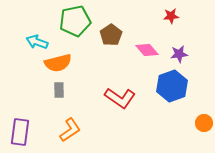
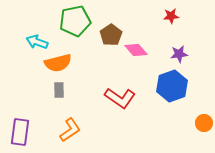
pink diamond: moved 11 px left
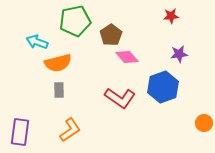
pink diamond: moved 9 px left, 7 px down
blue hexagon: moved 9 px left, 1 px down
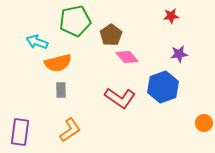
gray rectangle: moved 2 px right
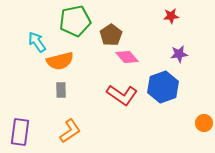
cyan arrow: rotated 35 degrees clockwise
orange semicircle: moved 2 px right, 2 px up
red L-shape: moved 2 px right, 3 px up
orange L-shape: moved 1 px down
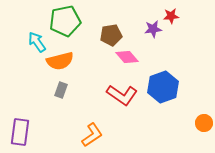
green pentagon: moved 10 px left
brown pentagon: rotated 25 degrees clockwise
purple star: moved 26 px left, 25 px up
gray rectangle: rotated 21 degrees clockwise
orange L-shape: moved 22 px right, 4 px down
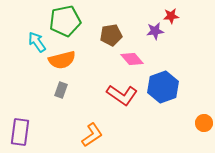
purple star: moved 2 px right, 2 px down
pink diamond: moved 5 px right, 2 px down
orange semicircle: moved 2 px right, 1 px up
